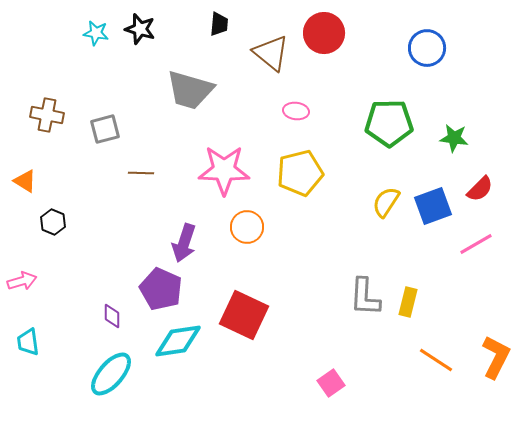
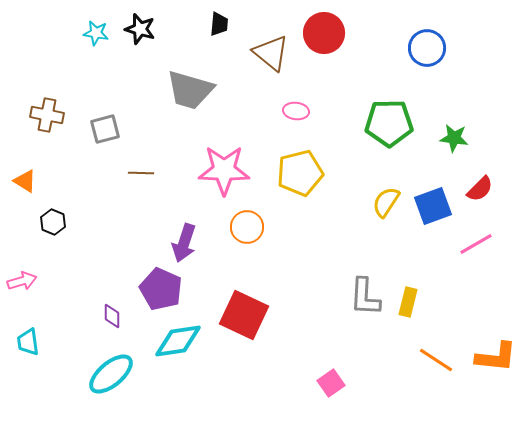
orange L-shape: rotated 69 degrees clockwise
cyan ellipse: rotated 9 degrees clockwise
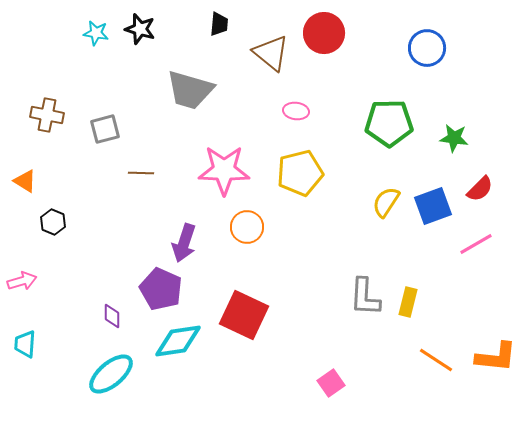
cyan trapezoid: moved 3 px left, 2 px down; rotated 12 degrees clockwise
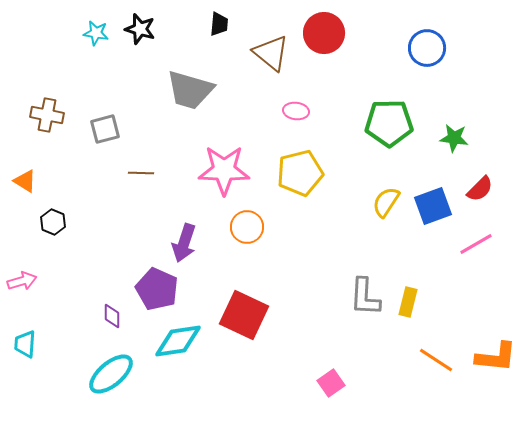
purple pentagon: moved 4 px left
